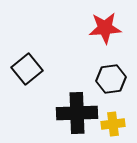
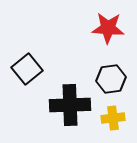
red star: moved 3 px right; rotated 8 degrees clockwise
black cross: moved 7 px left, 8 px up
yellow cross: moved 6 px up
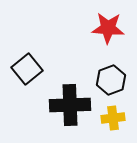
black hexagon: moved 1 px down; rotated 12 degrees counterclockwise
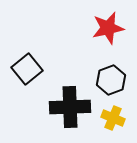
red star: rotated 16 degrees counterclockwise
black cross: moved 2 px down
yellow cross: rotated 30 degrees clockwise
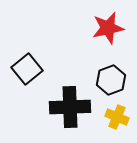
yellow cross: moved 4 px right, 1 px up
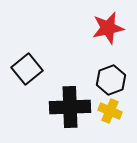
yellow cross: moved 7 px left, 6 px up
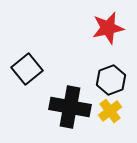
black cross: rotated 12 degrees clockwise
yellow cross: rotated 30 degrees clockwise
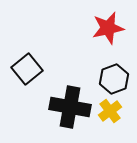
black hexagon: moved 3 px right, 1 px up
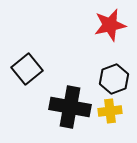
red star: moved 2 px right, 3 px up
yellow cross: rotated 30 degrees clockwise
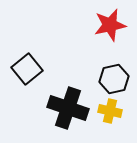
black hexagon: rotated 8 degrees clockwise
black cross: moved 2 px left, 1 px down; rotated 9 degrees clockwise
yellow cross: rotated 20 degrees clockwise
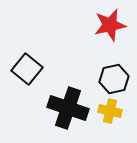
black square: rotated 12 degrees counterclockwise
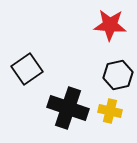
red star: rotated 16 degrees clockwise
black square: rotated 16 degrees clockwise
black hexagon: moved 4 px right, 4 px up
